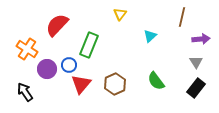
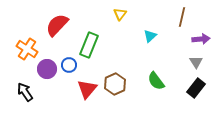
red triangle: moved 6 px right, 5 px down
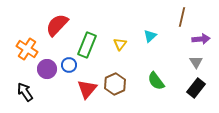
yellow triangle: moved 30 px down
green rectangle: moved 2 px left
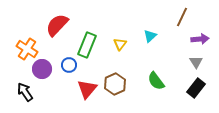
brown line: rotated 12 degrees clockwise
purple arrow: moved 1 px left
purple circle: moved 5 px left
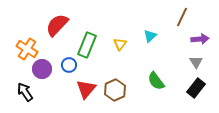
brown hexagon: moved 6 px down
red triangle: moved 1 px left
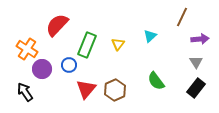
yellow triangle: moved 2 px left
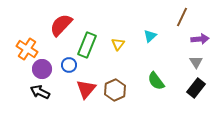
red semicircle: moved 4 px right
black arrow: moved 15 px right; rotated 30 degrees counterclockwise
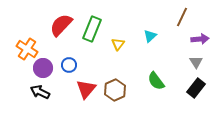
green rectangle: moved 5 px right, 16 px up
purple circle: moved 1 px right, 1 px up
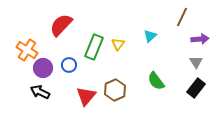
green rectangle: moved 2 px right, 18 px down
orange cross: moved 1 px down
red triangle: moved 7 px down
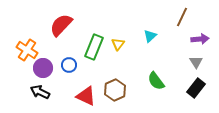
red triangle: rotated 45 degrees counterclockwise
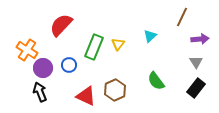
black arrow: rotated 42 degrees clockwise
